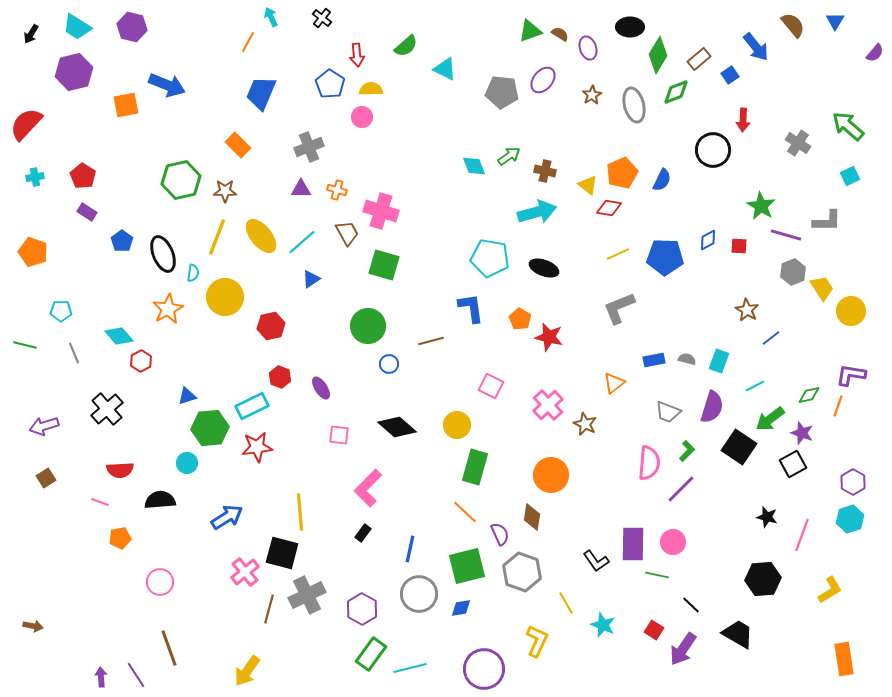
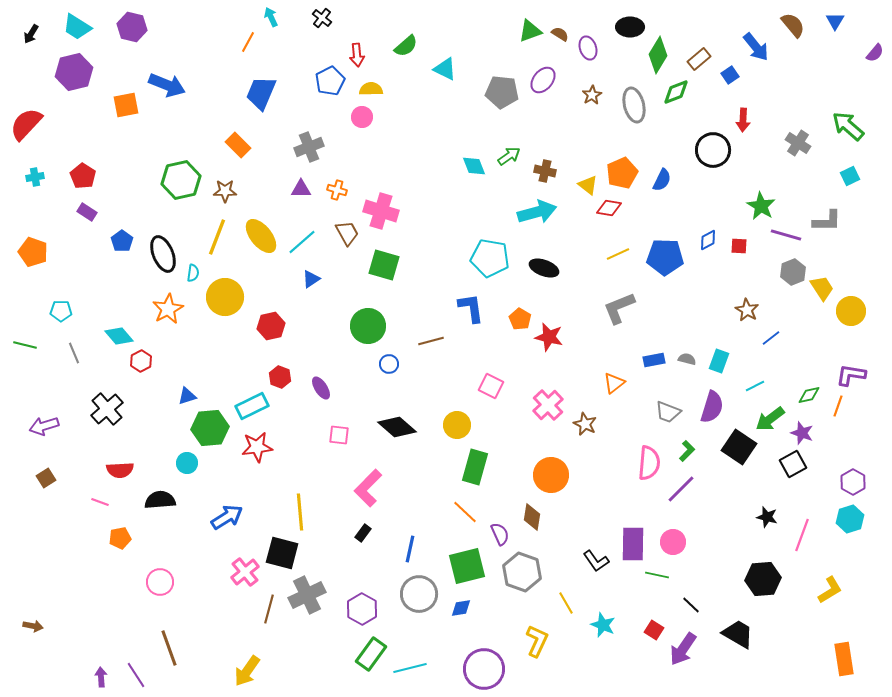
blue pentagon at (330, 84): moved 3 px up; rotated 12 degrees clockwise
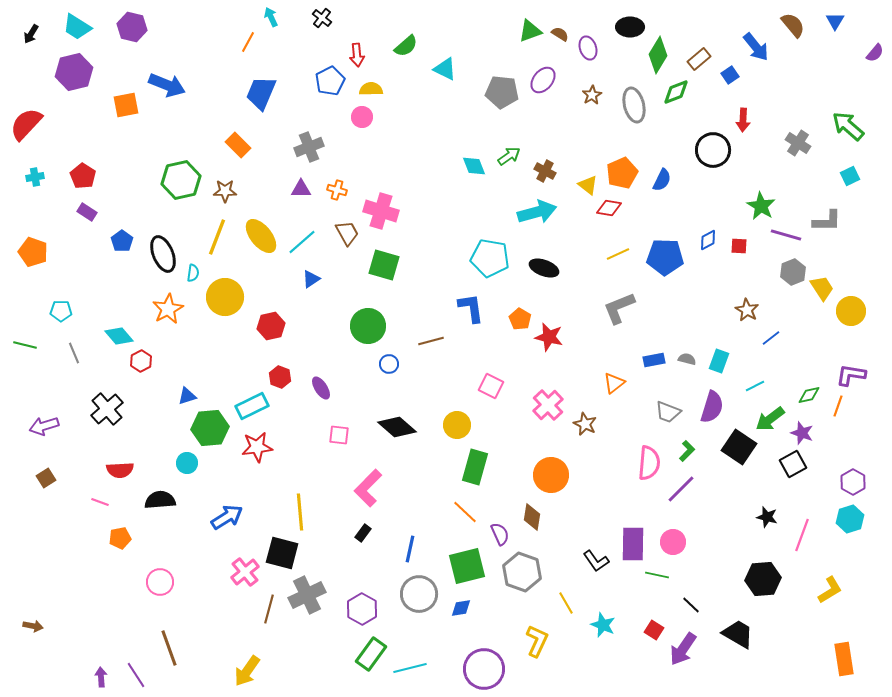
brown cross at (545, 171): rotated 15 degrees clockwise
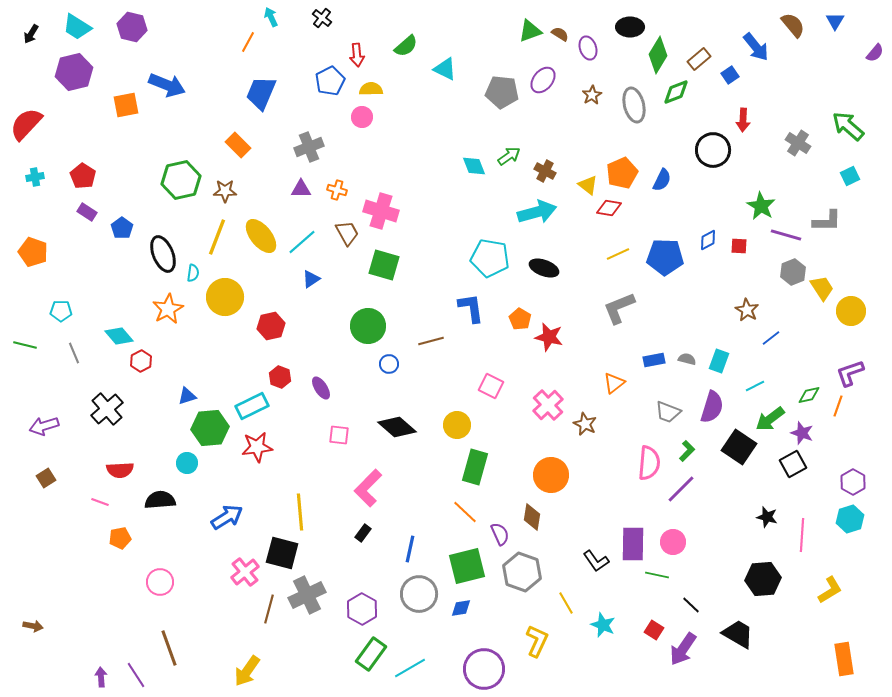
blue pentagon at (122, 241): moved 13 px up
purple L-shape at (851, 375): moved 1 px left, 2 px up; rotated 28 degrees counterclockwise
pink line at (802, 535): rotated 16 degrees counterclockwise
cyan line at (410, 668): rotated 16 degrees counterclockwise
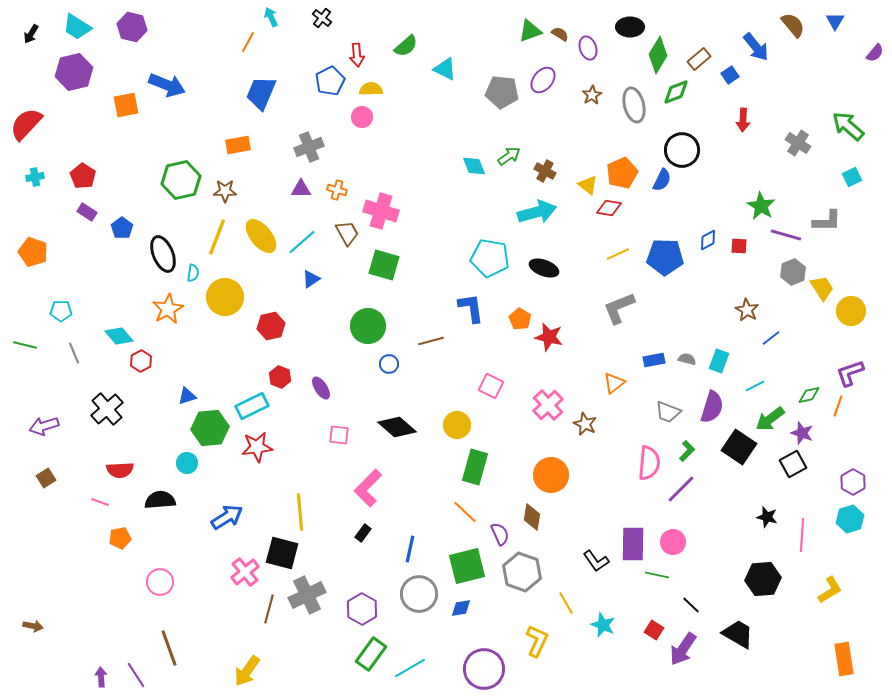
orange rectangle at (238, 145): rotated 55 degrees counterclockwise
black circle at (713, 150): moved 31 px left
cyan square at (850, 176): moved 2 px right, 1 px down
